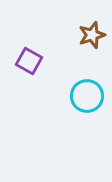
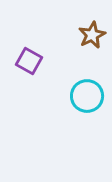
brown star: rotated 8 degrees counterclockwise
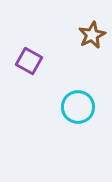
cyan circle: moved 9 px left, 11 px down
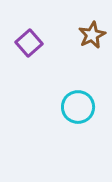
purple square: moved 18 px up; rotated 20 degrees clockwise
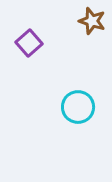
brown star: moved 14 px up; rotated 28 degrees counterclockwise
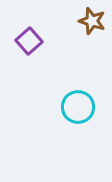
purple square: moved 2 px up
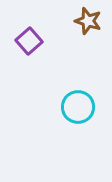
brown star: moved 4 px left
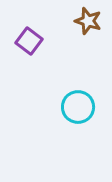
purple square: rotated 12 degrees counterclockwise
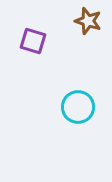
purple square: moved 4 px right; rotated 20 degrees counterclockwise
